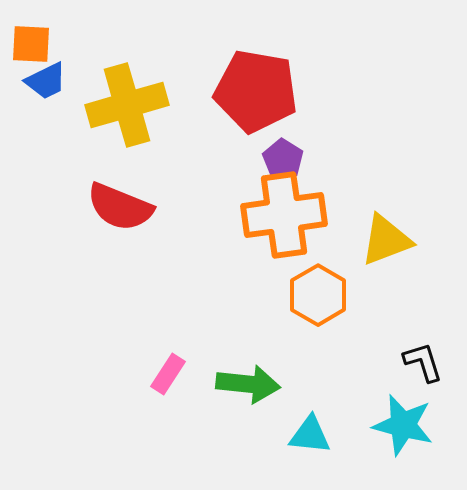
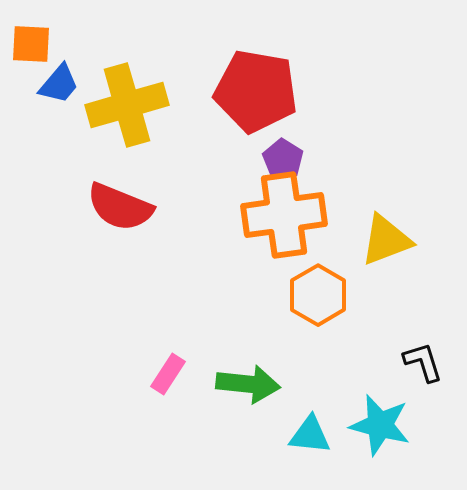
blue trapezoid: moved 13 px right, 3 px down; rotated 24 degrees counterclockwise
cyan star: moved 23 px left
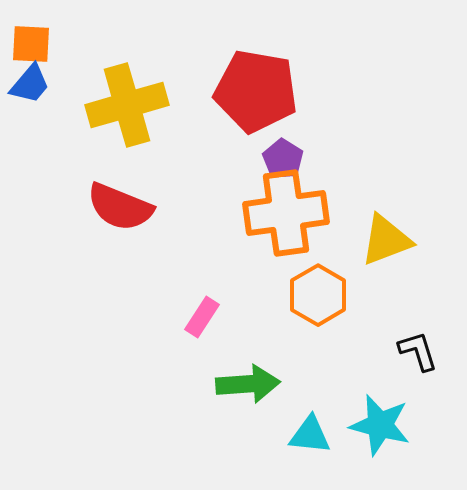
blue trapezoid: moved 29 px left
orange cross: moved 2 px right, 2 px up
black L-shape: moved 5 px left, 11 px up
pink rectangle: moved 34 px right, 57 px up
green arrow: rotated 10 degrees counterclockwise
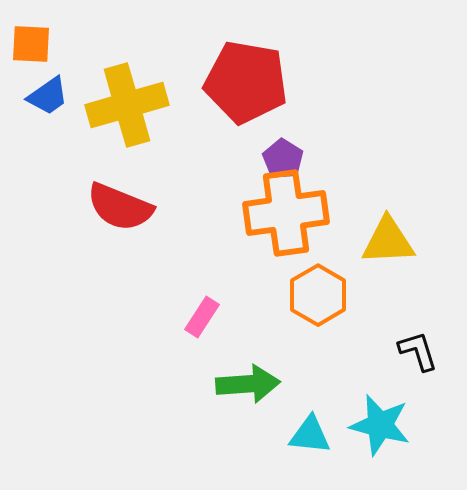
blue trapezoid: moved 18 px right, 12 px down; rotated 15 degrees clockwise
red pentagon: moved 10 px left, 9 px up
yellow triangle: moved 2 px right, 1 px down; rotated 18 degrees clockwise
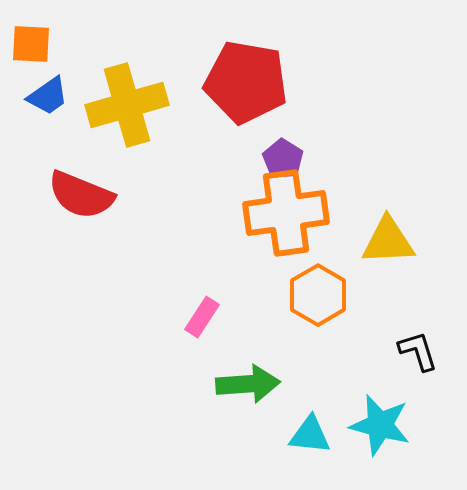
red semicircle: moved 39 px left, 12 px up
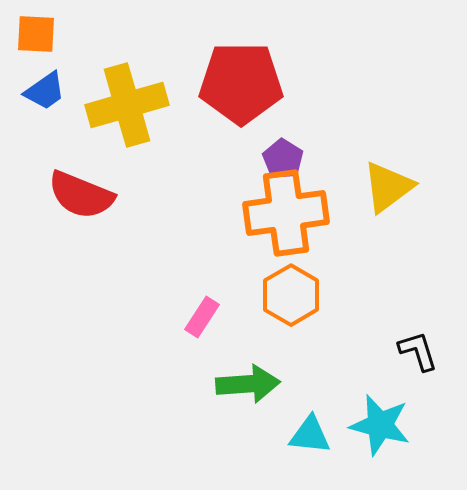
orange square: moved 5 px right, 10 px up
red pentagon: moved 5 px left, 1 px down; rotated 10 degrees counterclockwise
blue trapezoid: moved 3 px left, 5 px up
yellow triangle: moved 54 px up; rotated 34 degrees counterclockwise
orange hexagon: moved 27 px left
